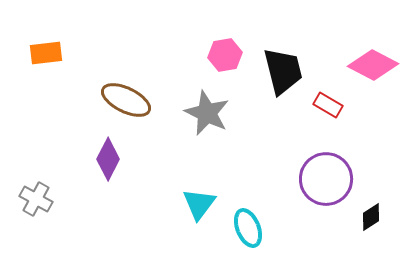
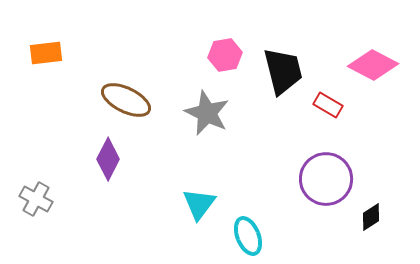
cyan ellipse: moved 8 px down
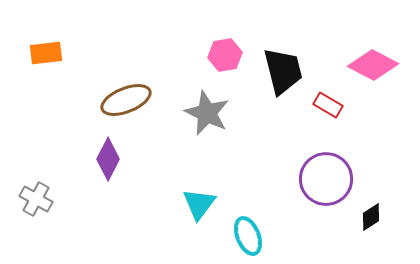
brown ellipse: rotated 48 degrees counterclockwise
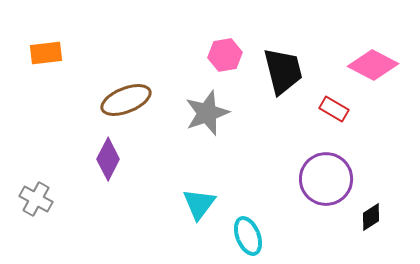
red rectangle: moved 6 px right, 4 px down
gray star: rotated 27 degrees clockwise
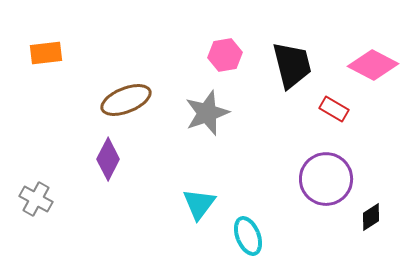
black trapezoid: moved 9 px right, 6 px up
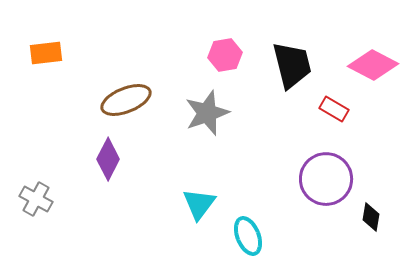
black diamond: rotated 48 degrees counterclockwise
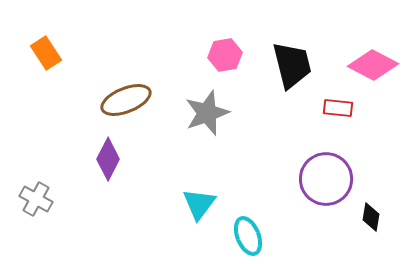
orange rectangle: rotated 64 degrees clockwise
red rectangle: moved 4 px right, 1 px up; rotated 24 degrees counterclockwise
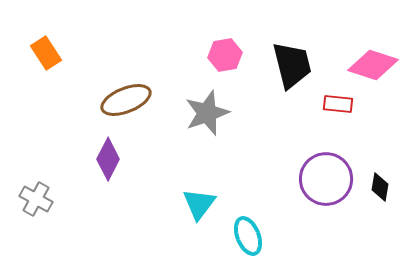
pink diamond: rotated 9 degrees counterclockwise
red rectangle: moved 4 px up
black diamond: moved 9 px right, 30 px up
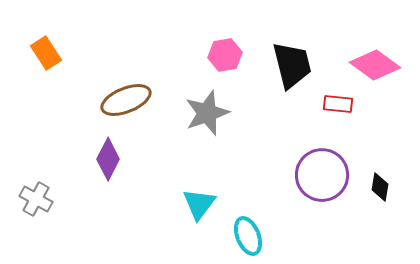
pink diamond: moved 2 px right; rotated 18 degrees clockwise
purple circle: moved 4 px left, 4 px up
